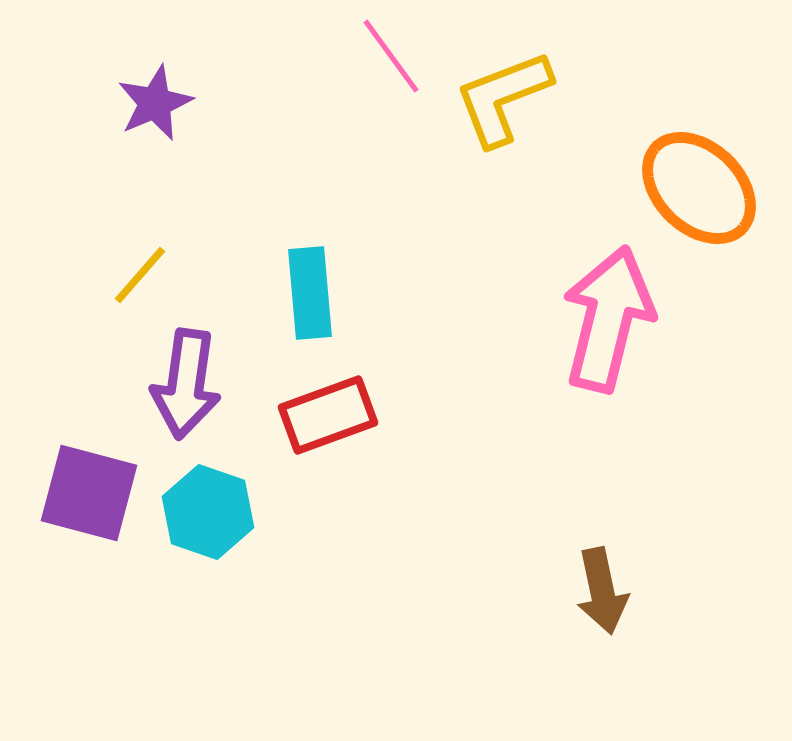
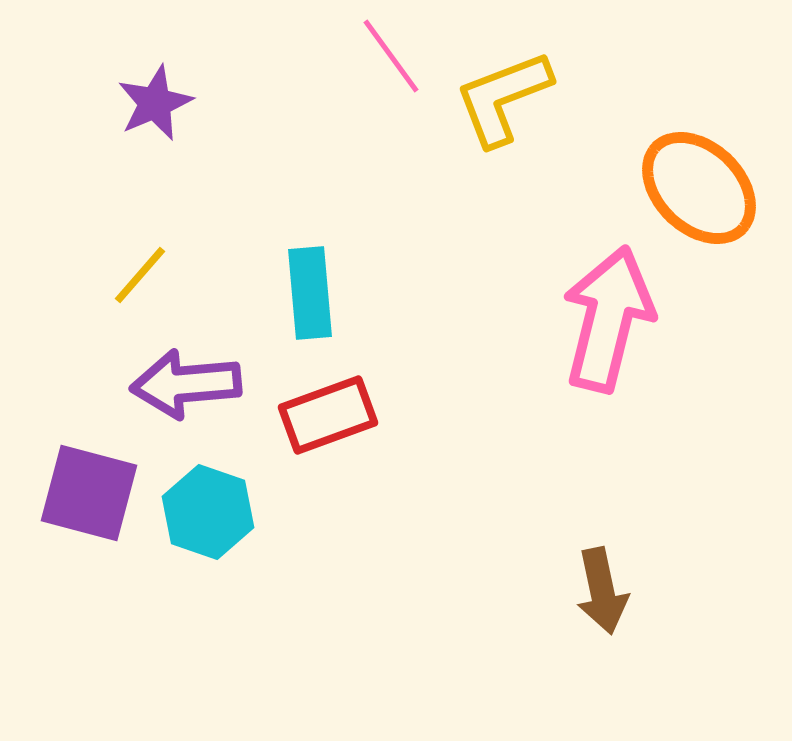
purple arrow: rotated 77 degrees clockwise
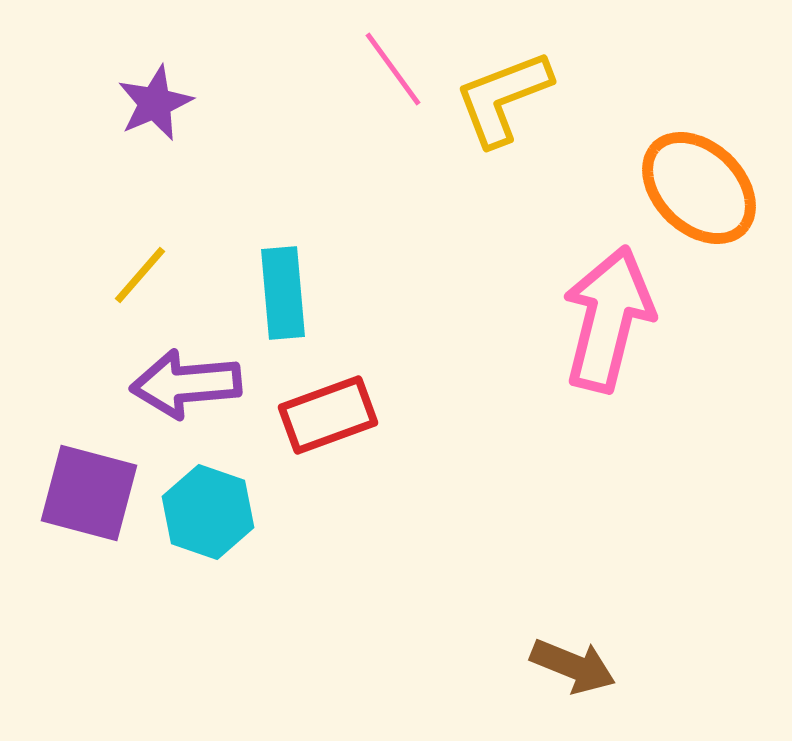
pink line: moved 2 px right, 13 px down
cyan rectangle: moved 27 px left
brown arrow: moved 29 px left, 75 px down; rotated 56 degrees counterclockwise
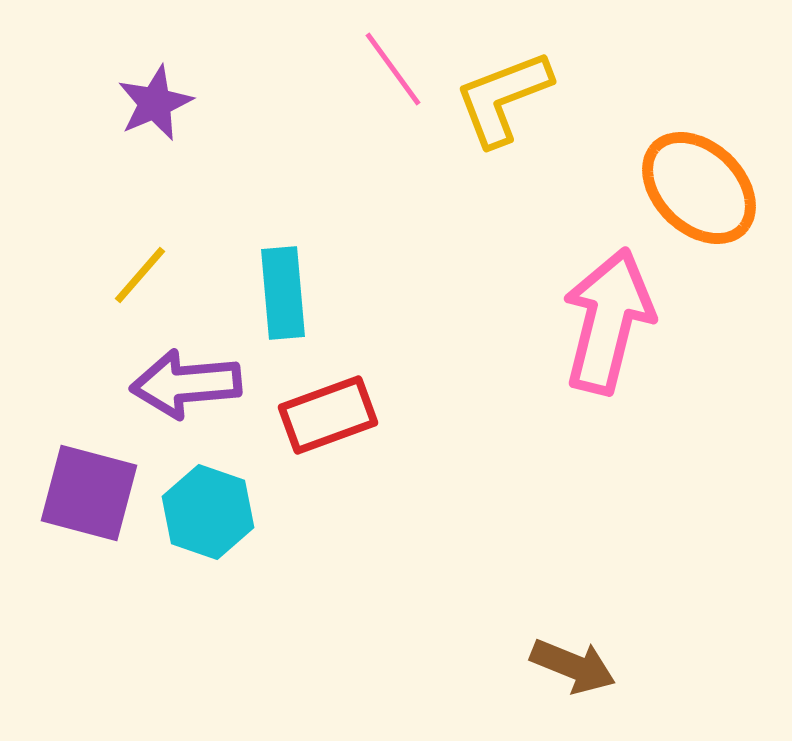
pink arrow: moved 2 px down
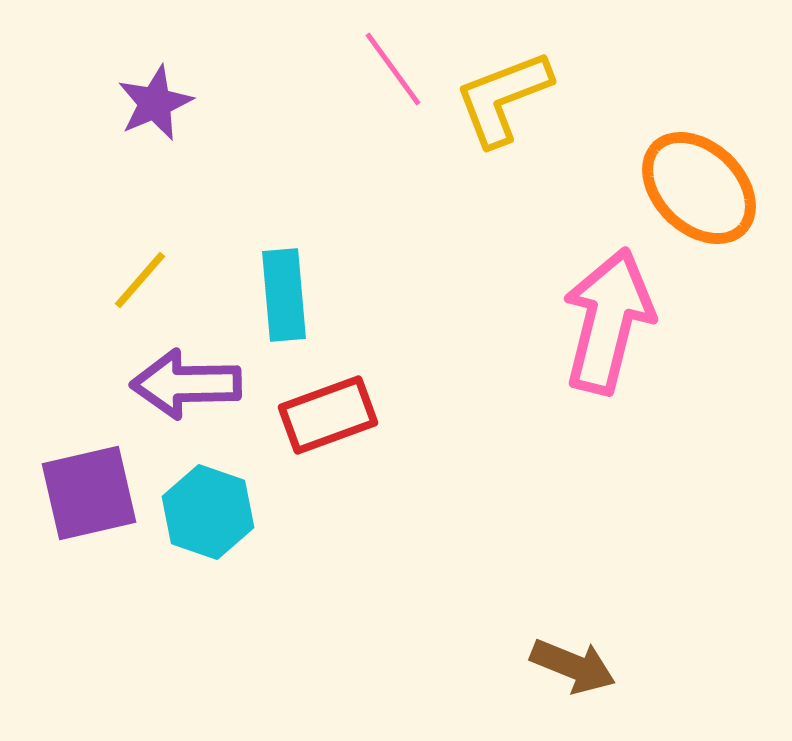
yellow line: moved 5 px down
cyan rectangle: moved 1 px right, 2 px down
purple arrow: rotated 4 degrees clockwise
purple square: rotated 28 degrees counterclockwise
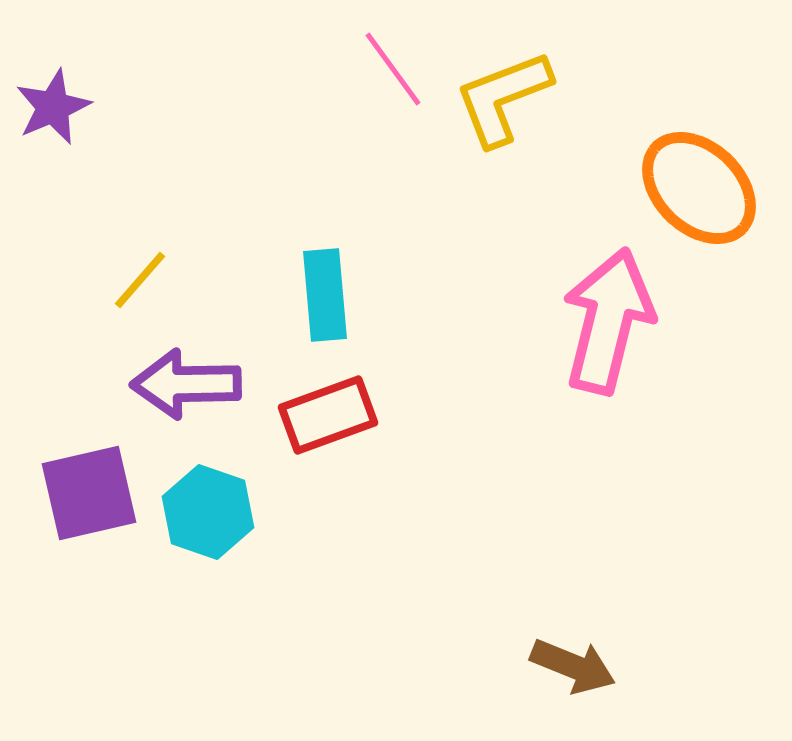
purple star: moved 102 px left, 4 px down
cyan rectangle: moved 41 px right
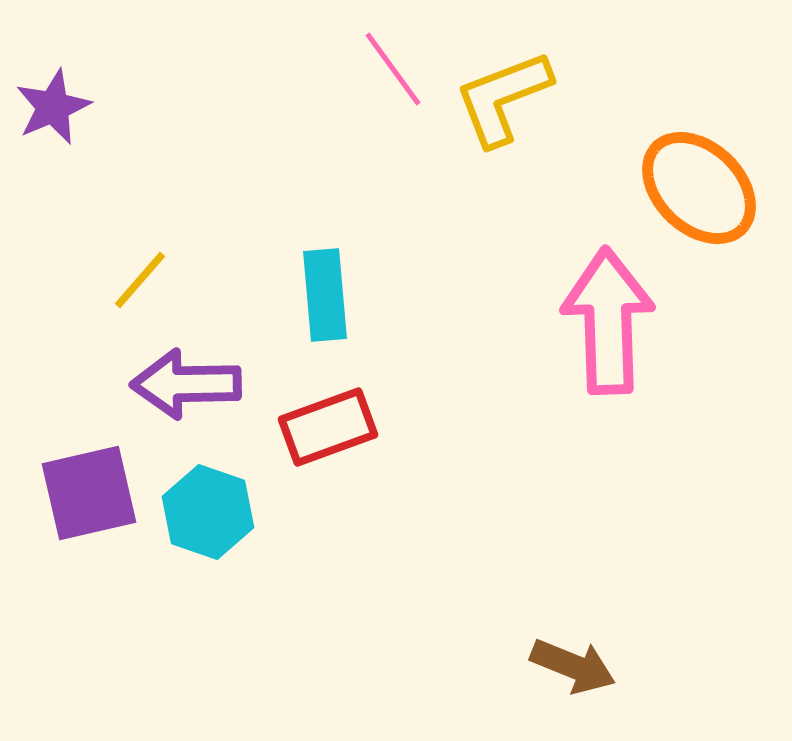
pink arrow: rotated 16 degrees counterclockwise
red rectangle: moved 12 px down
